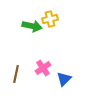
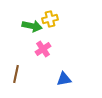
pink cross: moved 19 px up
blue triangle: rotated 35 degrees clockwise
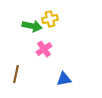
pink cross: moved 1 px right
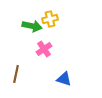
blue triangle: rotated 28 degrees clockwise
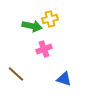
pink cross: rotated 14 degrees clockwise
brown line: rotated 60 degrees counterclockwise
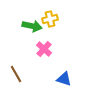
pink cross: rotated 28 degrees counterclockwise
brown line: rotated 18 degrees clockwise
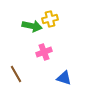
pink cross: moved 3 px down; rotated 28 degrees clockwise
blue triangle: moved 1 px up
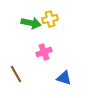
green arrow: moved 1 px left, 3 px up
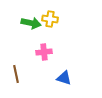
yellow cross: rotated 21 degrees clockwise
pink cross: rotated 14 degrees clockwise
brown line: rotated 18 degrees clockwise
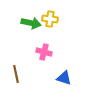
pink cross: rotated 21 degrees clockwise
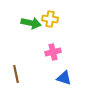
pink cross: moved 9 px right; rotated 28 degrees counterclockwise
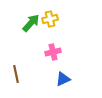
yellow cross: rotated 21 degrees counterclockwise
green arrow: rotated 60 degrees counterclockwise
blue triangle: moved 1 px left, 1 px down; rotated 42 degrees counterclockwise
